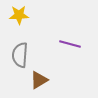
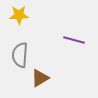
purple line: moved 4 px right, 4 px up
brown triangle: moved 1 px right, 2 px up
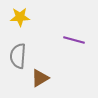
yellow star: moved 1 px right, 2 px down
gray semicircle: moved 2 px left, 1 px down
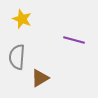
yellow star: moved 2 px right, 2 px down; rotated 24 degrees clockwise
gray semicircle: moved 1 px left, 1 px down
